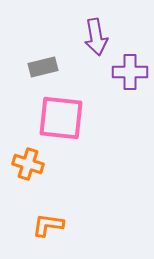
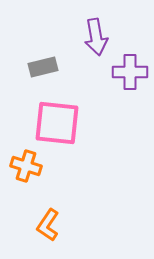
pink square: moved 4 px left, 5 px down
orange cross: moved 2 px left, 2 px down
orange L-shape: rotated 64 degrees counterclockwise
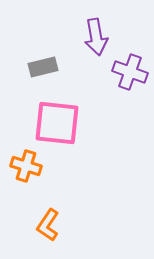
purple cross: rotated 20 degrees clockwise
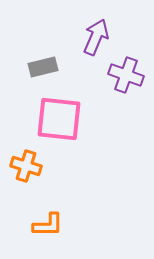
purple arrow: rotated 147 degrees counterclockwise
purple cross: moved 4 px left, 3 px down
pink square: moved 2 px right, 4 px up
orange L-shape: rotated 124 degrees counterclockwise
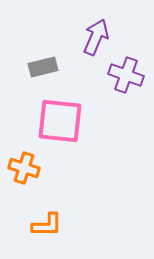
pink square: moved 1 px right, 2 px down
orange cross: moved 2 px left, 2 px down
orange L-shape: moved 1 px left
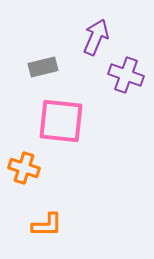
pink square: moved 1 px right
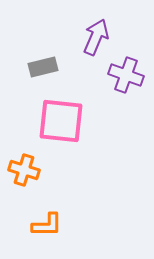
orange cross: moved 2 px down
